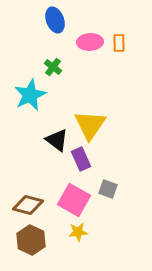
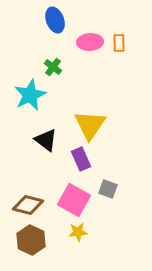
black triangle: moved 11 px left
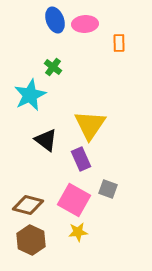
pink ellipse: moved 5 px left, 18 px up
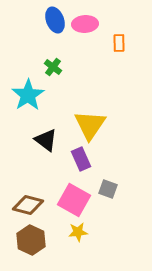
cyan star: moved 2 px left; rotated 8 degrees counterclockwise
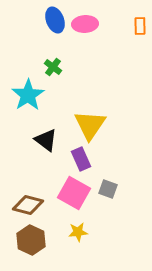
orange rectangle: moved 21 px right, 17 px up
pink square: moved 7 px up
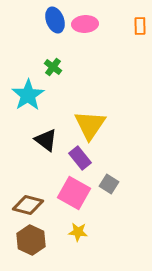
purple rectangle: moved 1 px left, 1 px up; rotated 15 degrees counterclockwise
gray square: moved 1 px right, 5 px up; rotated 12 degrees clockwise
yellow star: rotated 12 degrees clockwise
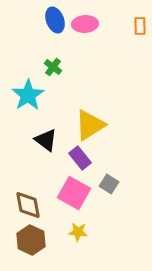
yellow triangle: rotated 24 degrees clockwise
brown diamond: rotated 64 degrees clockwise
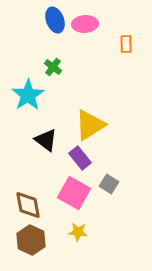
orange rectangle: moved 14 px left, 18 px down
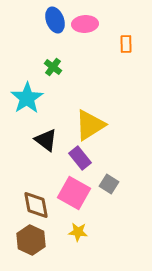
cyan star: moved 1 px left, 3 px down
brown diamond: moved 8 px right
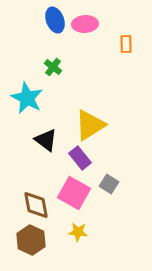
cyan star: rotated 12 degrees counterclockwise
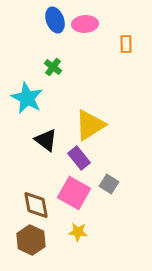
purple rectangle: moved 1 px left
